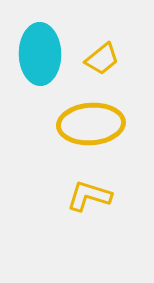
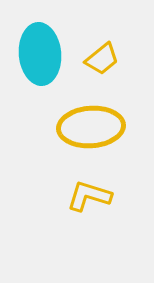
cyan ellipse: rotated 4 degrees counterclockwise
yellow ellipse: moved 3 px down
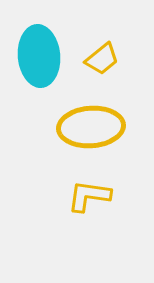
cyan ellipse: moved 1 px left, 2 px down
yellow L-shape: rotated 9 degrees counterclockwise
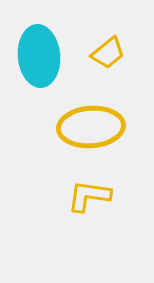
yellow trapezoid: moved 6 px right, 6 px up
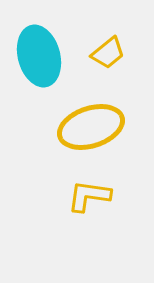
cyan ellipse: rotated 10 degrees counterclockwise
yellow ellipse: rotated 14 degrees counterclockwise
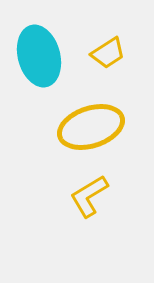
yellow trapezoid: rotated 6 degrees clockwise
yellow L-shape: rotated 39 degrees counterclockwise
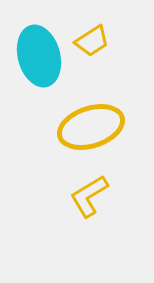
yellow trapezoid: moved 16 px left, 12 px up
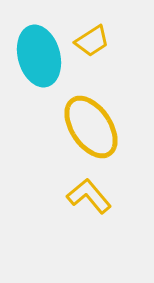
yellow ellipse: rotated 74 degrees clockwise
yellow L-shape: rotated 81 degrees clockwise
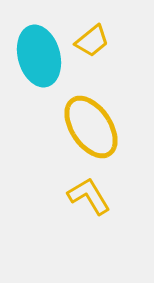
yellow trapezoid: rotated 6 degrees counterclockwise
yellow L-shape: rotated 9 degrees clockwise
